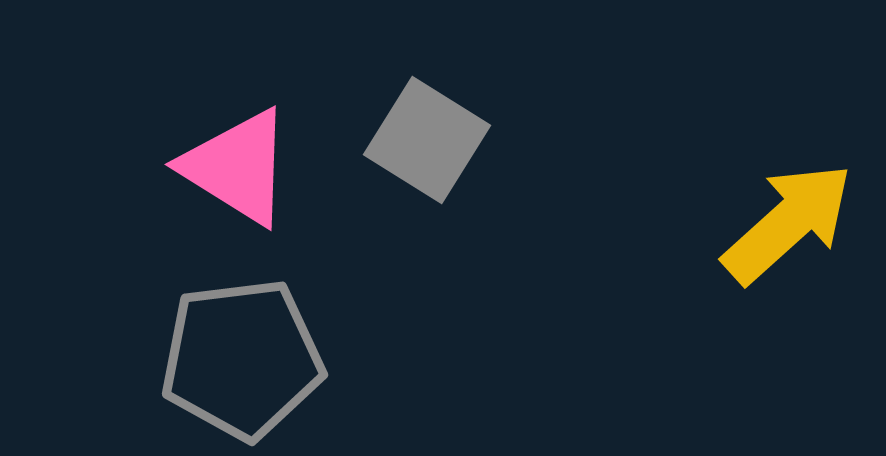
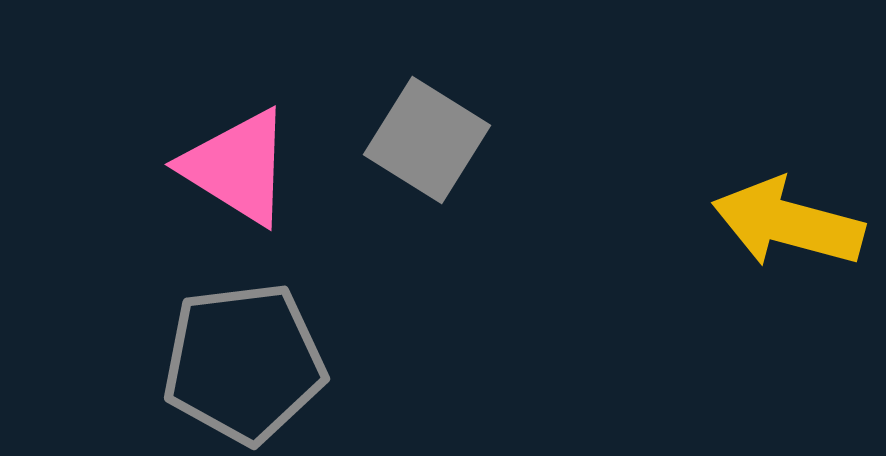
yellow arrow: rotated 123 degrees counterclockwise
gray pentagon: moved 2 px right, 4 px down
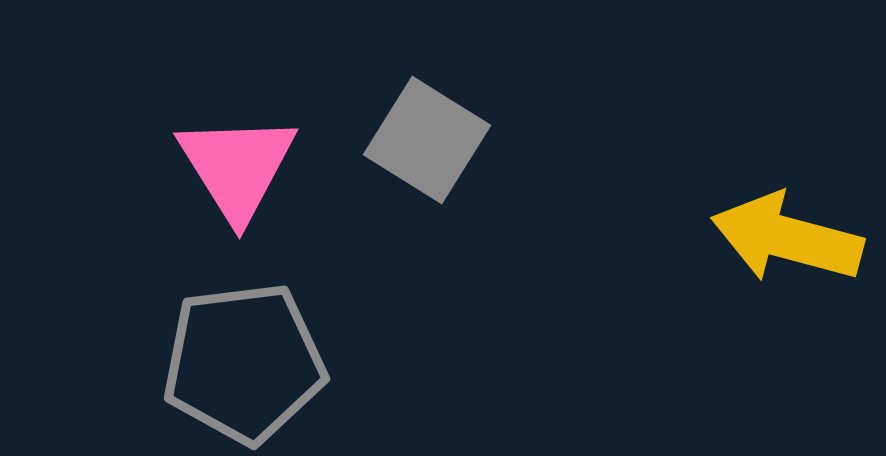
pink triangle: rotated 26 degrees clockwise
yellow arrow: moved 1 px left, 15 px down
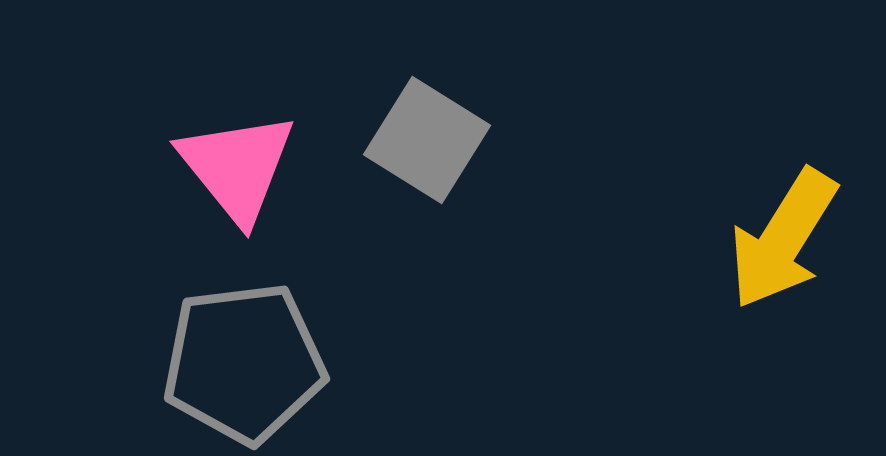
pink triangle: rotated 7 degrees counterclockwise
yellow arrow: moved 4 px left, 1 px down; rotated 73 degrees counterclockwise
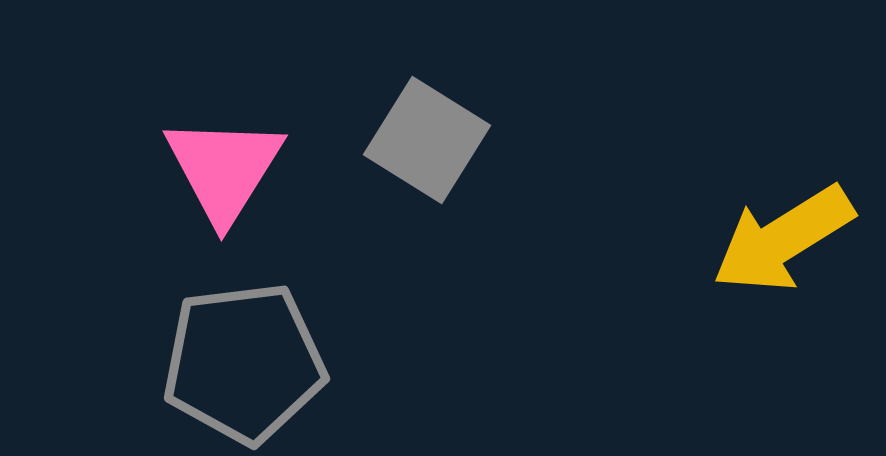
pink triangle: moved 13 px left, 2 px down; rotated 11 degrees clockwise
yellow arrow: rotated 26 degrees clockwise
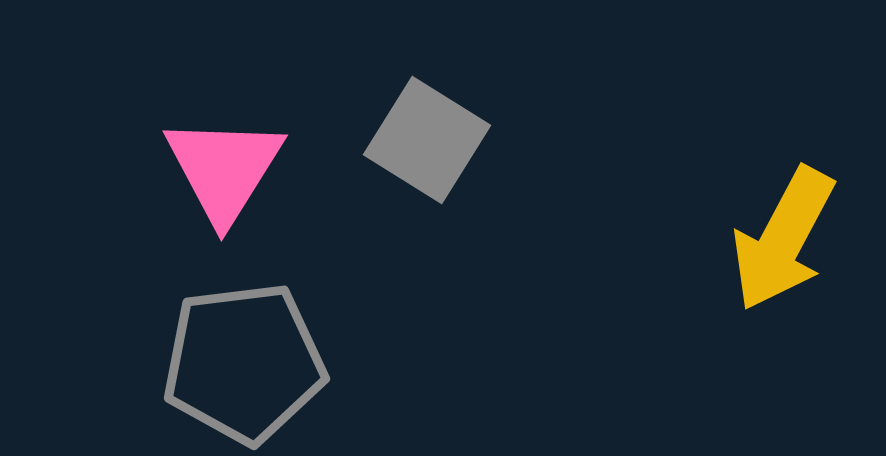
yellow arrow: rotated 30 degrees counterclockwise
